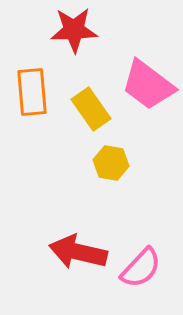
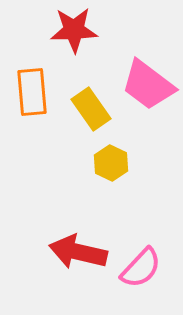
yellow hexagon: rotated 16 degrees clockwise
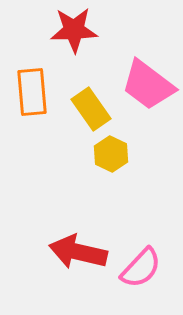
yellow hexagon: moved 9 px up
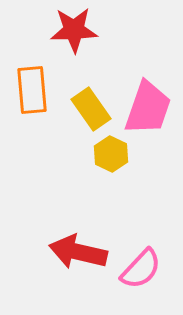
pink trapezoid: moved 23 px down; rotated 108 degrees counterclockwise
orange rectangle: moved 2 px up
pink semicircle: moved 1 px down
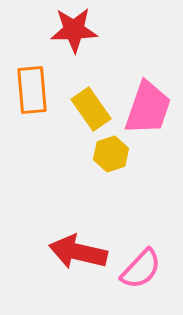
yellow hexagon: rotated 16 degrees clockwise
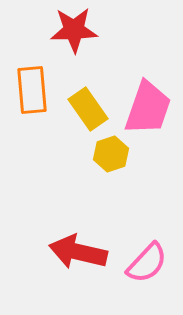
yellow rectangle: moved 3 px left
pink semicircle: moved 6 px right, 6 px up
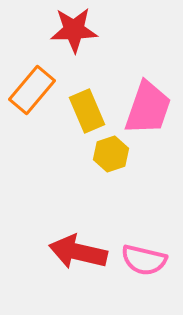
orange rectangle: rotated 45 degrees clockwise
yellow rectangle: moved 1 px left, 2 px down; rotated 12 degrees clockwise
pink semicircle: moved 3 px left, 3 px up; rotated 60 degrees clockwise
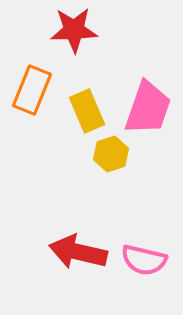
orange rectangle: rotated 18 degrees counterclockwise
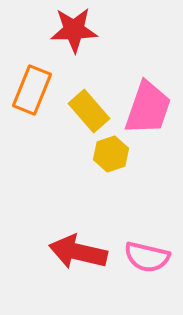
yellow rectangle: moved 2 px right; rotated 18 degrees counterclockwise
pink semicircle: moved 3 px right, 3 px up
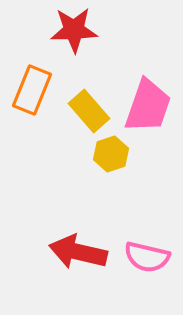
pink trapezoid: moved 2 px up
